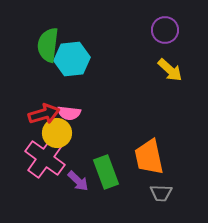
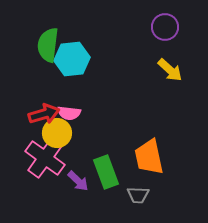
purple circle: moved 3 px up
gray trapezoid: moved 23 px left, 2 px down
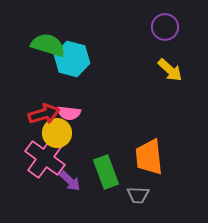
green semicircle: rotated 100 degrees clockwise
cyan hexagon: rotated 20 degrees clockwise
orange trapezoid: rotated 6 degrees clockwise
purple arrow: moved 8 px left
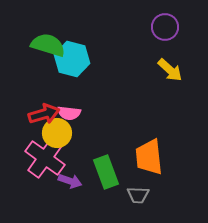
purple arrow: rotated 25 degrees counterclockwise
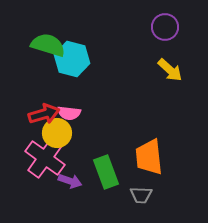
gray trapezoid: moved 3 px right
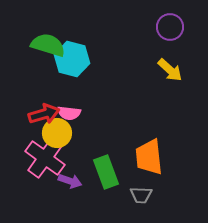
purple circle: moved 5 px right
